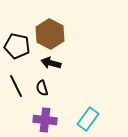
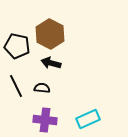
black semicircle: rotated 112 degrees clockwise
cyan rectangle: rotated 30 degrees clockwise
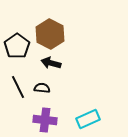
black pentagon: rotated 25 degrees clockwise
black line: moved 2 px right, 1 px down
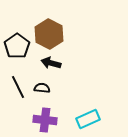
brown hexagon: moved 1 px left
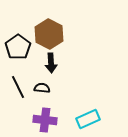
black pentagon: moved 1 px right, 1 px down
black arrow: rotated 108 degrees counterclockwise
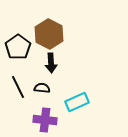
cyan rectangle: moved 11 px left, 17 px up
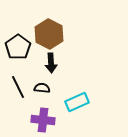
purple cross: moved 2 px left
